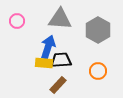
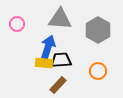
pink circle: moved 3 px down
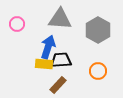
yellow rectangle: moved 1 px down
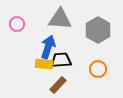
orange circle: moved 2 px up
